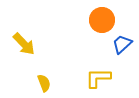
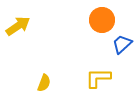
yellow arrow: moved 6 px left, 18 px up; rotated 80 degrees counterclockwise
yellow semicircle: rotated 42 degrees clockwise
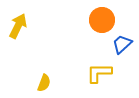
yellow arrow: rotated 30 degrees counterclockwise
yellow L-shape: moved 1 px right, 5 px up
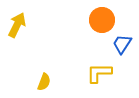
yellow arrow: moved 1 px left, 1 px up
blue trapezoid: rotated 15 degrees counterclockwise
yellow semicircle: moved 1 px up
